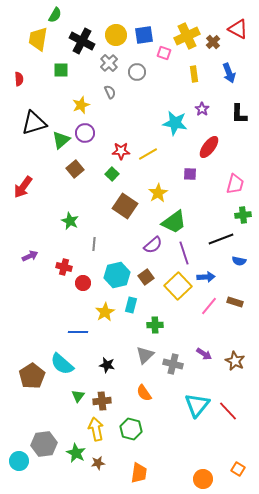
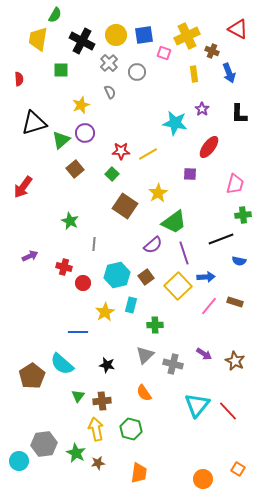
brown cross at (213, 42): moved 1 px left, 9 px down; rotated 24 degrees counterclockwise
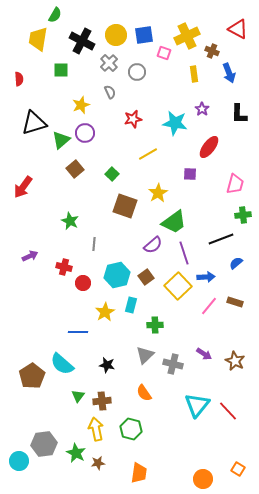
red star at (121, 151): moved 12 px right, 32 px up; rotated 12 degrees counterclockwise
brown square at (125, 206): rotated 15 degrees counterclockwise
blue semicircle at (239, 261): moved 3 px left, 2 px down; rotated 128 degrees clockwise
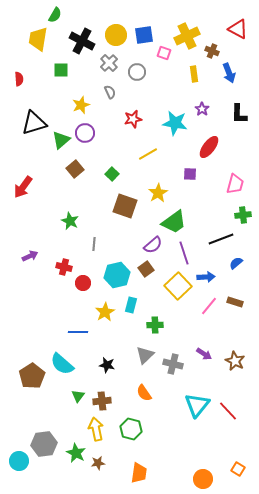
brown square at (146, 277): moved 8 px up
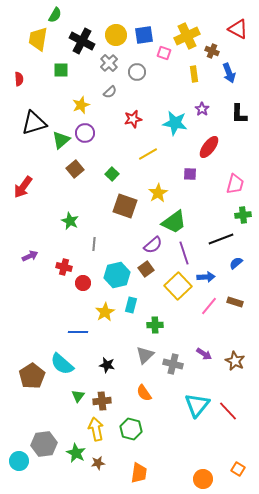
gray semicircle at (110, 92): rotated 72 degrees clockwise
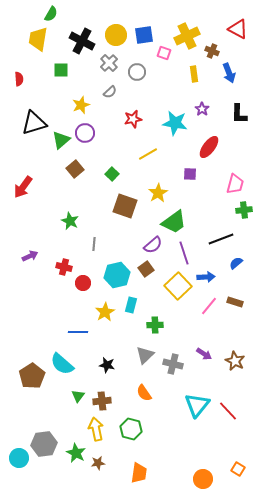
green semicircle at (55, 15): moved 4 px left, 1 px up
green cross at (243, 215): moved 1 px right, 5 px up
cyan circle at (19, 461): moved 3 px up
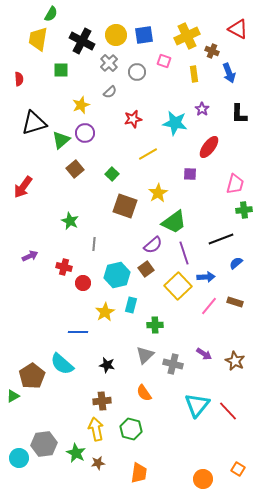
pink square at (164, 53): moved 8 px down
green triangle at (78, 396): moved 65 px left; rotated 24 degrees clockwise
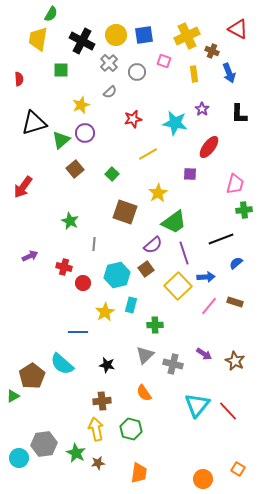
brown square at (125, 206): moved 6 px down
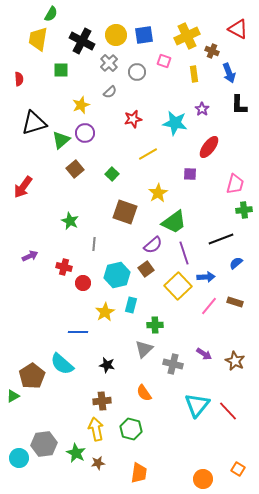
black L-shape at (239, 114): moved 9 px up
gray triangle at (145, 355): moved 1 px left, 6 px up
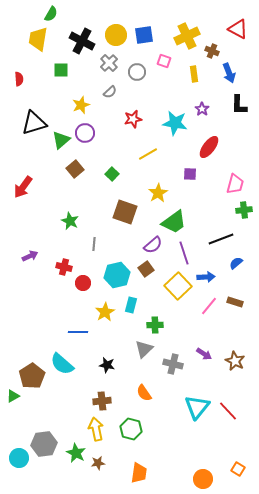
cyan triangle at (197, 405): moved 2 px down
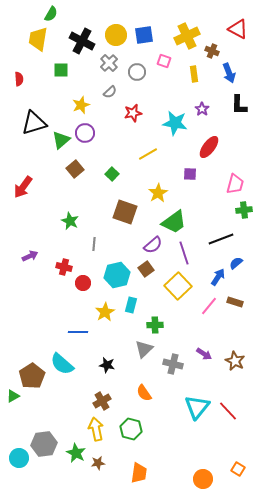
red star at (133, 119): moved 6 px up
blue arrow at (206, 277): moved 12 px right; rotated 54 degrees counterclockwise
brown cross at (102, 401): rotated 24 degrees counterclockwise
